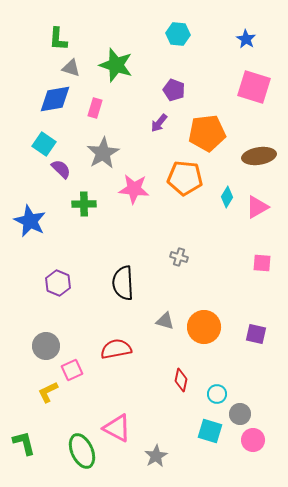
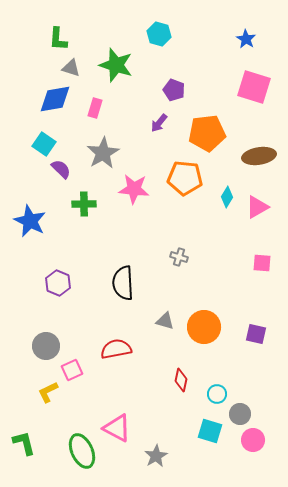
cyan hexagon at (178, 34): moved 19 px left; rotated 10 degrees clockwise
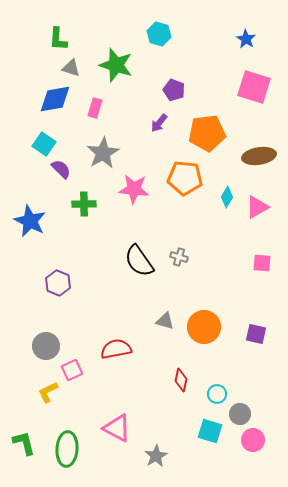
black semicircle at (123, 283): moved 16 px right, 22 px up; rotated 32 degrees counterclockwise
green ellipse at (82, 451): moved 15 px left, 2 px up; rotated 28 degrees clockwise
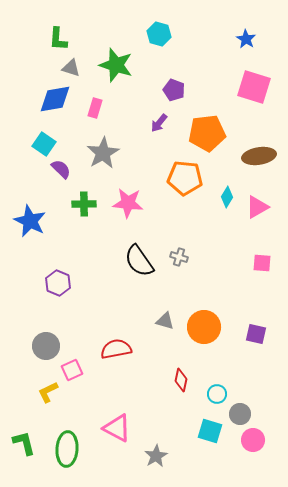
pink star at (134, 189): moved 6 px left, 14 px down
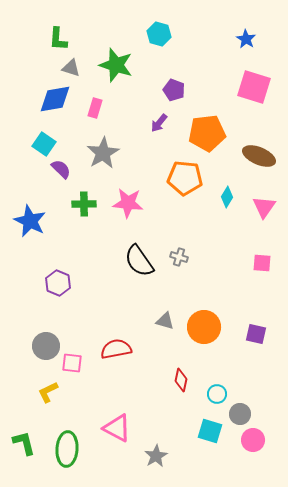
brown ellipse at (259, 156): rotated 32 degrees clockwise
pink triangle at (257, 207): moved 7 px right; rotated 25 degrees counterclockwise
pink square at (72, 370): moved 7 px up; rotated 30 degrees clockwise
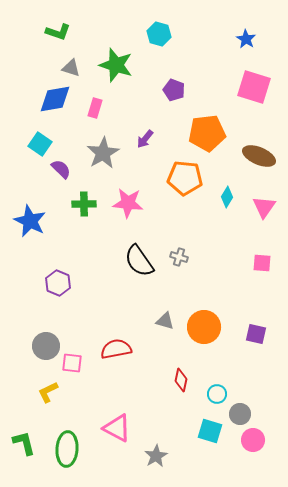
green L-shape at (58, 39): moved 7 px up; rotated 75 degrees counterclockwise
purple arrow at (159, 123): moved 14 px left, 16 px down
cyan square at (44, 144): moved 4 px left
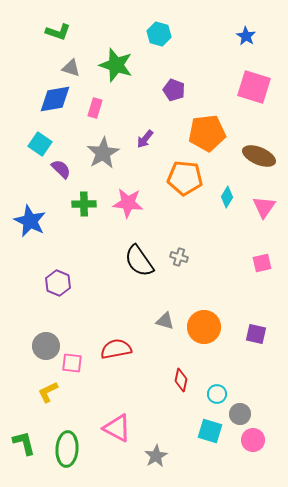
blue star at (246, 39): moved 3 px up
pink square at (262, 263): rotated 18 degrees counterclockwise
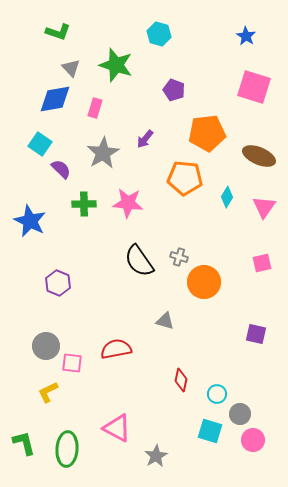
gray triangle at (71, 68): rotated 30 degrees clockwise
orange circle at (204, 327): moved 45 px up
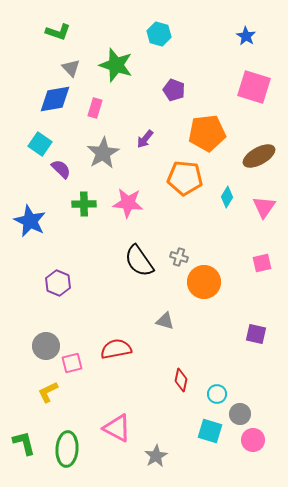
brown ellipse at (259, 156): rotated 52 degrees counterclockwise
pink square at (72, 363): rotated 20 degrees counterclockwise
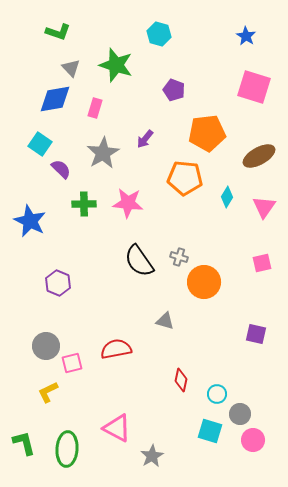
gray star at (156, 456): moved 4 px left
